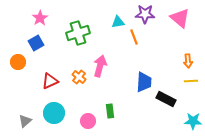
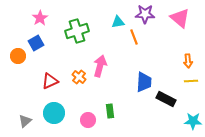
green cross: moved 1 px left, 2 px up
orange circle: moved 6 px up
pink circle: moved 1 px up
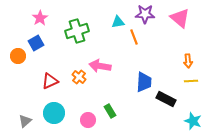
pink arrow: rotated 95 degrees counterclockwise
green rectangle: rotated 24 degrees counterclockwise
cyan star: rotated 18 degrees clockwise
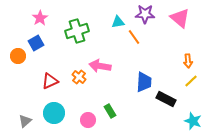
orange line: rotated 14 degrees counterclockwise
yellow line: rotated 40 degrees counterclockwise
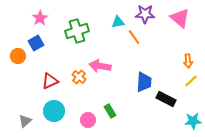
cyan circle: moved 2 px up
cyan star: rotated 24 degrees counterclockwise
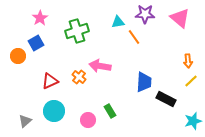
cyan star: rotated 12 degrees counterclockwise
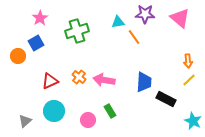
pink arrow: moved 4 px right, 14 px down
yellow line: moved 2 px left, 1 px up
cyan star: rotated 30 degrees counterclockwise
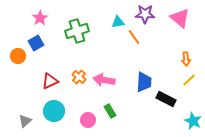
orange arrow: moved 2 px left, 2 px up
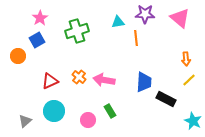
orange line: moved 2 px right, 1 px down; rotated 28 degrees clockwise
blue square: moved 1 px right, 3 px up
